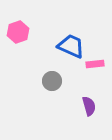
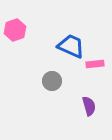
pink hexagon: moved 3 px left, 2 px up
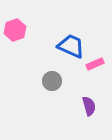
pink rectangle: rotated 18 degrees counterclockwise
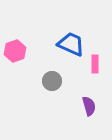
pink hexagon: moved 21 px down
blue trapezoid: moved 2 px up
pink rectangle: rotated 66 degrees counterclockwise
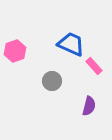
pink rectangle: moved 1 px left, 2 px down; rotated 42 degrees counterclockwise
purple semicircle: rotated 30 degrees clockwise
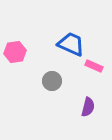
pink hexagon: moved 1 px down; rotated 10 degrees clockwise
pink rectangle: rotated 24 degrees counterclockwise
purple semicircle: moved 1 px left, 1 px down
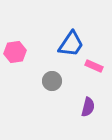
blue trapezoid: rotated 100 degrees clockwise
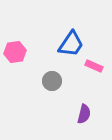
purple semicircle: moved 4 px left, 7 px down
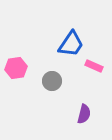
pink hexagon: moved 1 px right, 16 px down
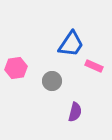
purple semicircle: moved 9 px left, 2 px up
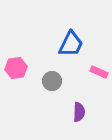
blue trapezoid: rotated 8 degrees counterclockwise
pink rectangle: moved 5 px right, 6 px down
purple semicircle: moved 4 px right; rotated 12 degrees counterclockwise
